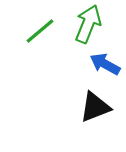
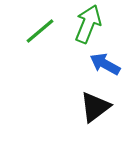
black triangle: rotated 16 degrees counterclockwise
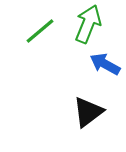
black triangle: moved 7 px left, 5 px down
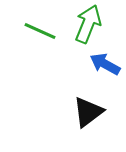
green line: rotated 64 degrees clockwise
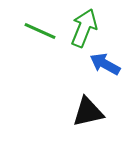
green arrow: moved 4 px left, 4 px down
black triangle: rotated 24 degrees clockwise
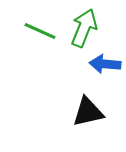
blue arrow: rotated 24 degrees counterclockwise
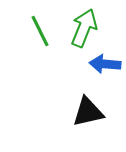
green line: rotated 40 degrees clockwise
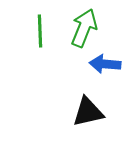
green line: rotated 24 degrees clockwise
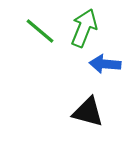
green line: rotated 48 degrees counterclockwise
black triangle: rotated 28 degrees clockwise
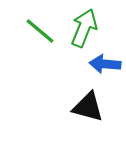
black triangle: moved 5 px up
